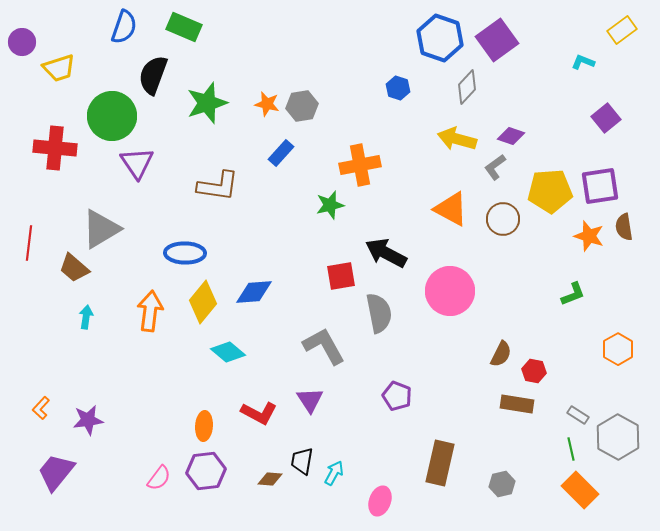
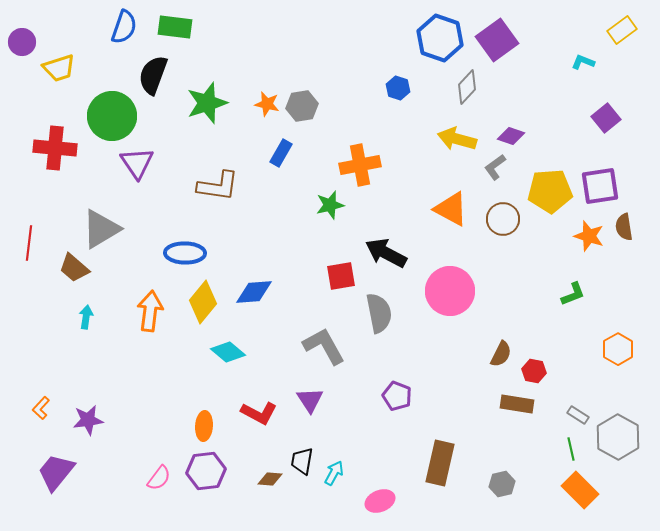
green rectangle at (184, 27): moved 9 px left; rotated 16 degrees counterclockwise
blue rectangle at (281, 153): rotated 12 degrees counterclockwise
pink ellipse at (380, 501): rotated 48 degrees clockwise
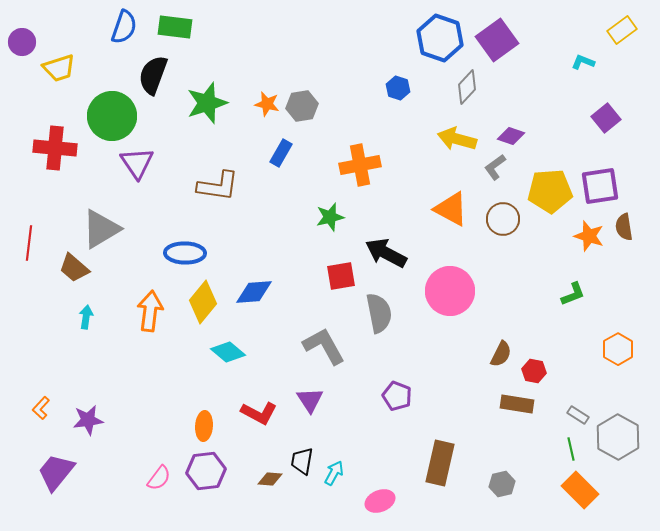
green star at (330, 205): moved 12 px down
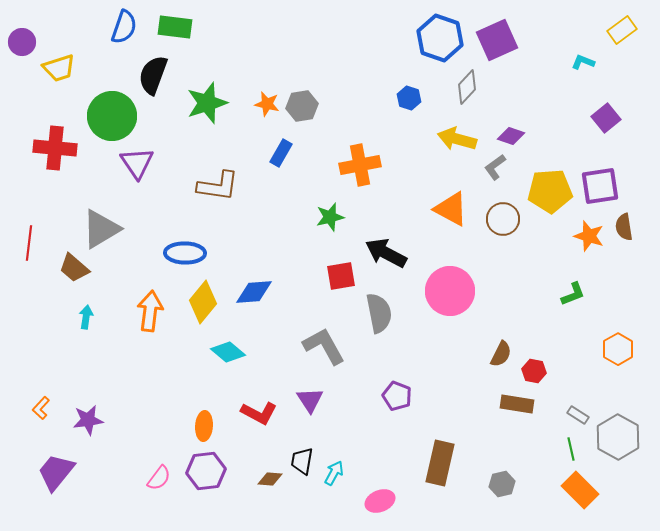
purple square at (497, 40): rotated 12 degrees clockwise
blue hexagon at (398, 88): moved 11 px right, 10 px down
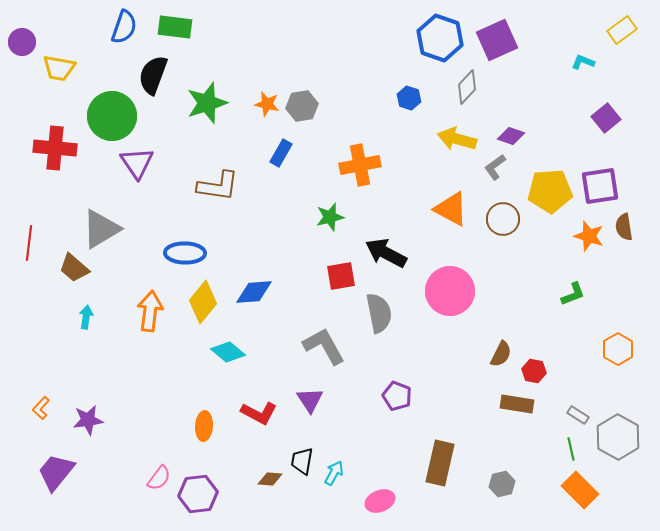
yellow trapezoid at (59, 68): rotated 28 degrees clockwise
purple hexagon at (206, 471): moved 8 px left, 23 px down
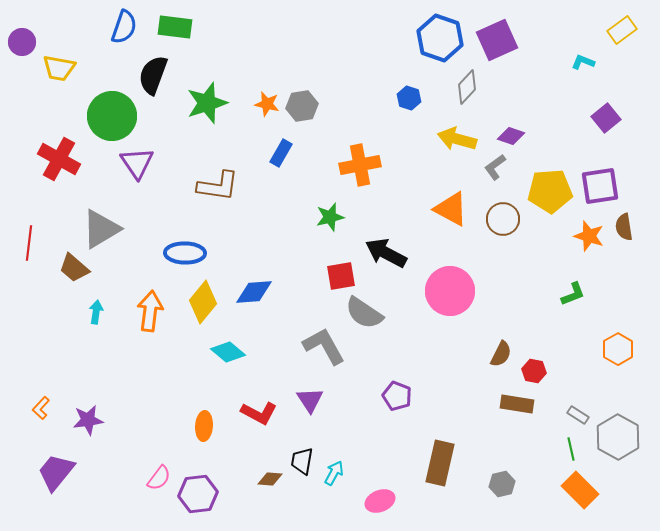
red cross at (55, 148): moved 4 px right, 11 px down; rotated 24 degrees clockwise
gray semicircle at (379, 313): moved 15 px left; rotated 135 degrees clockwise
cyan arrow at (86, 317): moved 10 px right, 5 px up
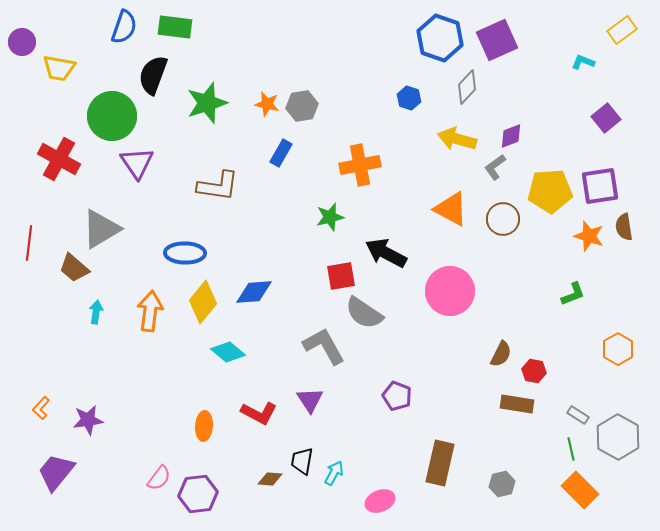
purple diamond at (511, 136): rotated 40 degrees counterclockwise
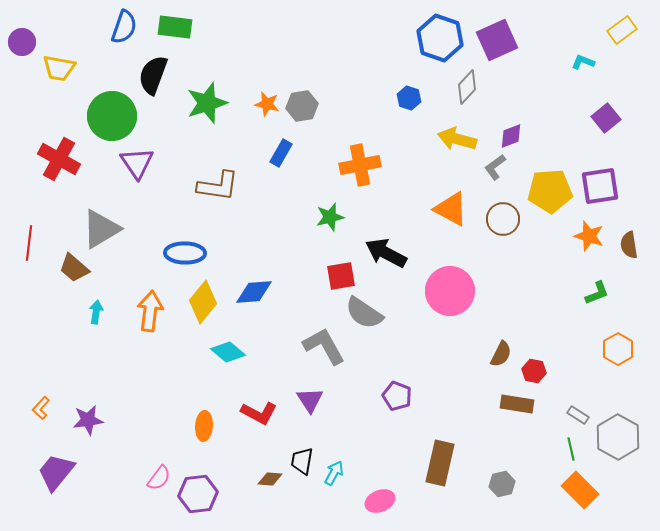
brown semicircle at (624, 227): moved 5 px right, 18 px down
green L-shape at (573, 294): moved 24 px right, 1 px up
